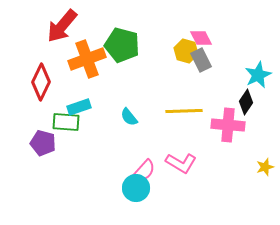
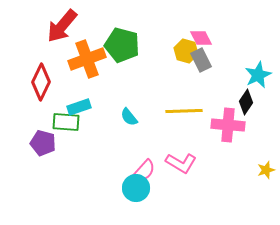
yellow star: moved 1 px right, 3 px down
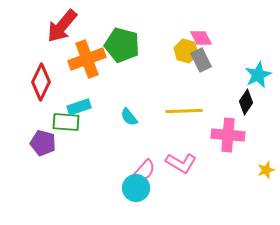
pink cross: moved 10 px down
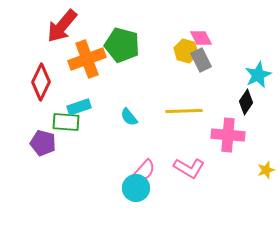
pink L-shape: moved 8 px right, 5 px down
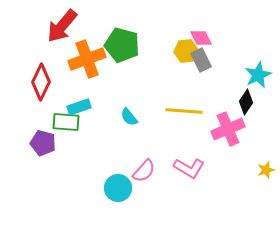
yellow hexagon: rotated 20 degrees counterclockwise
yellow line: rotated 6 degrees clockwise
pink cross: moved 6 px up; rotated 28 degrees counterclockwise
cyan circle: moved 18 px left
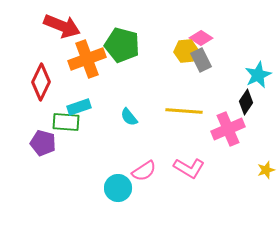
red arrow: rotated 108 degrees counterclockwise
pink diamond: rotated 30 degrees counterclockwise
pink semicircle: rotated 15 degrees clockwise
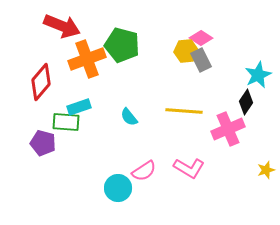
red diamond: rotated 15 degrees clockwise
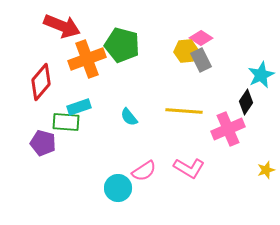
cyan star: moved 3 px right
